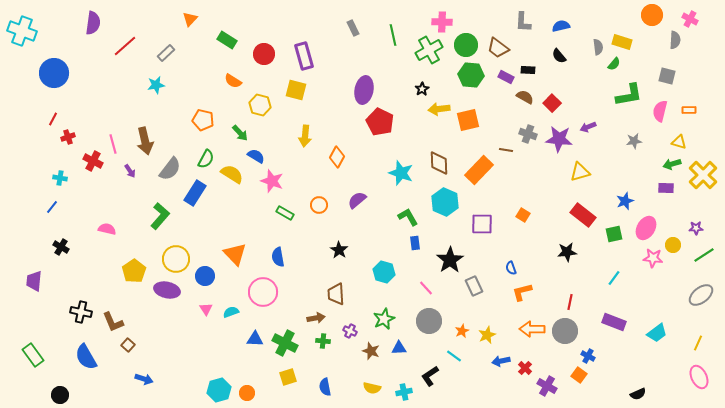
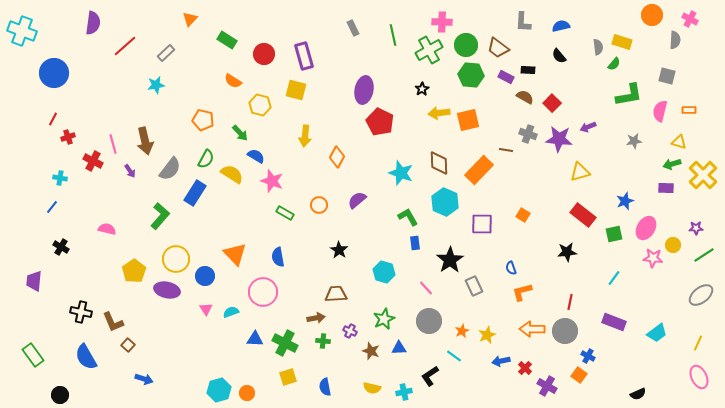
yellow arrow at (439, 109): moved 4 px down
brown trapezoid at (336, 294): rotated 90 degrees clockwise
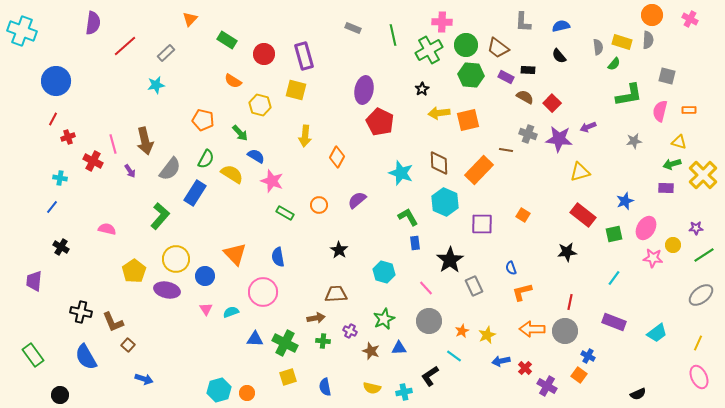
gray rectangle at (353, 28): rotated 42 degrees counterclockwise
gray semicircle at (675, 40): moved 27 px left
blue circle at (54, 73): moved 2 px right, 8 px down
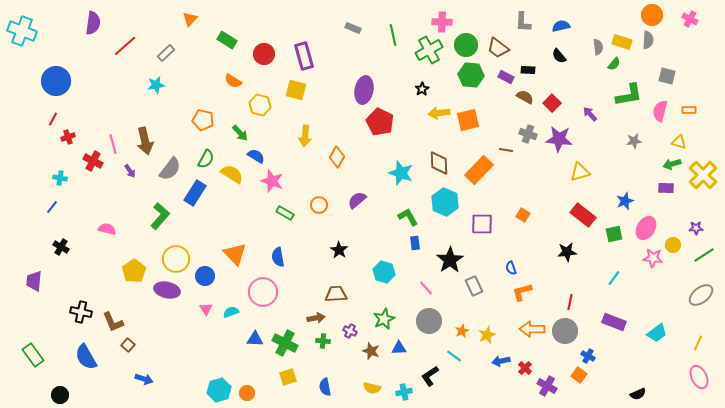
purple arrow at (588, 127): moved 2 px right, 13 px up; rotated 70 degrees clockwise
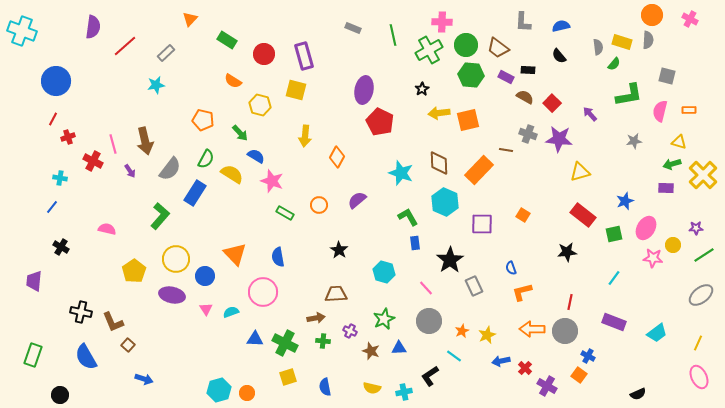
purple semicircle at (93, 23): moved 4 px down
purple ellipse at (167, 290): moved 5 px right, 5 px down
green rectangle at (33, 355): rotated 55 degrees clockwise
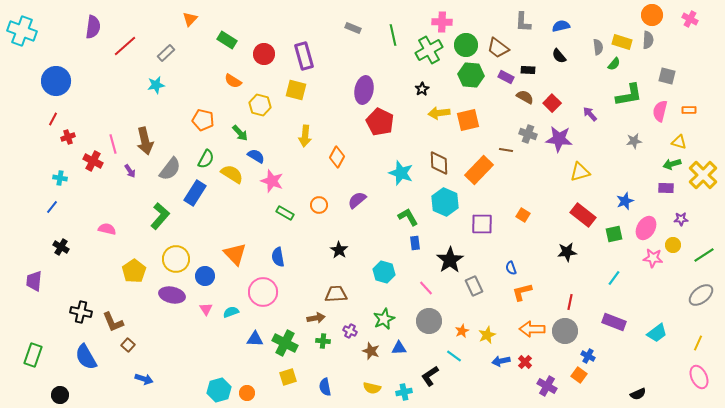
purple star at (696, 228): moved 15 px left, 9 px up
red cross at (525, 368): moved 6 px up
